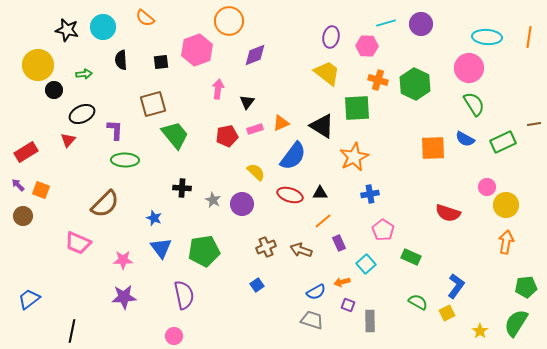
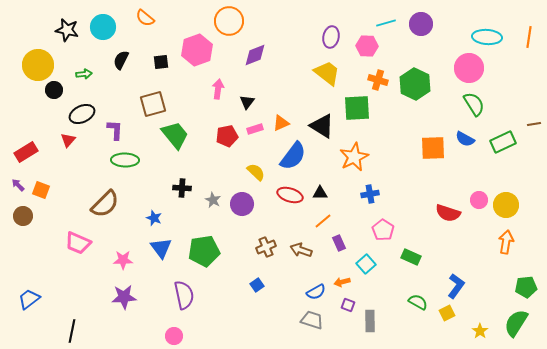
black semicircle at (121, 60): rotated 30 degrees clockwise
pink circle at (487, 187): moved 8 px left, 13 px down
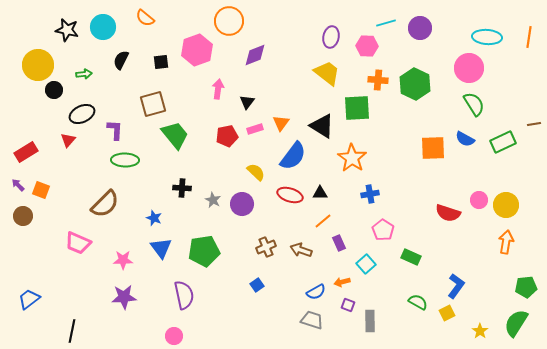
purple circle at (421, 24): moved 1 px left, 4 px down
orange cross at (378, 80): rotated 12 degrees counterclockwise
orange triangle at (281, 123): rotated 30 degrees counterclockwise
orange star at (354, 157): moved 2 px left, 1 px down; rotated 12 degrees counterclockwise
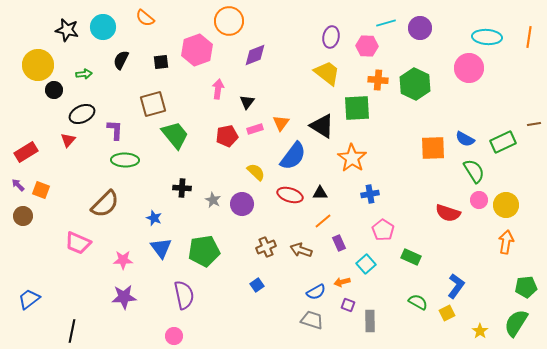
green semicircle at (474, 104): moved 67 px down
